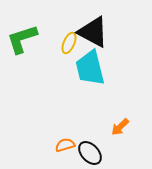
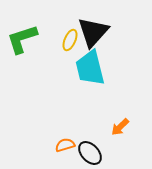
black triangle: rotated 44 degrees clockwise
yellow ellipse: moved 1 px right, 3 px up
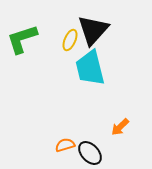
black triangle: moved 2 px up
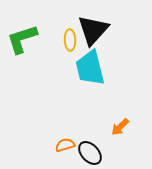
yellow ellipse: rotated 25 degrees counterclockwise
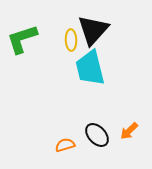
yellow ellipse: moved 1 px right
orange arrow: moved 9 px right, 4 px down
black ellipse: moved 7 px right, 18 px up
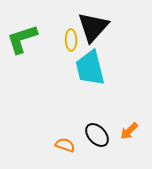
black triangle: moved 3 px up
orange semicircle: rotated 36 degrees clockwise
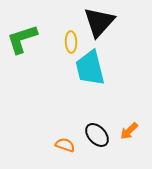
black triangle: moved 6 px right, 5 px up
yellow ellipse: moved 2 px down
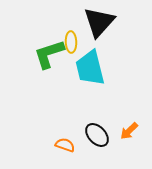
green L-shape: moved 27 px right, 15 px down
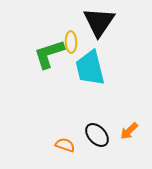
black triangle: rotated 8 degrees counterclockwise
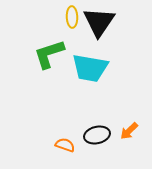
yellow ellipse: moved 1 px right, 25 px up
cyan trapezoid: rotated 66 degrees counterclockwise
black ellipse: rotated 60 degrees counterclockwise
